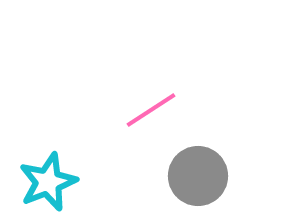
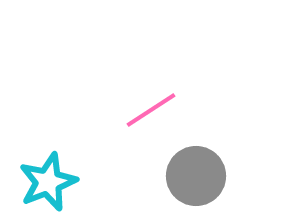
gray circle: moved 2 px left
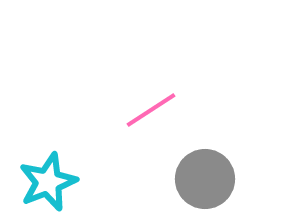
gray circle: moved 9 px right, 3 px down
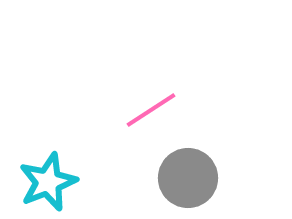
gray circle: moved 17 px left, 1 px up
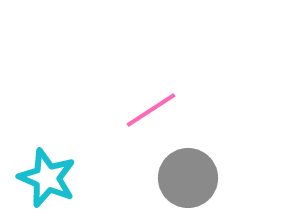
cyan star: moved 1 px left, 4 px up; rotated 28 degrees counterclockwise
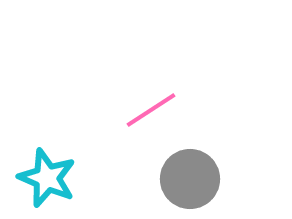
gray circle: moved 2 px right, 1 px down
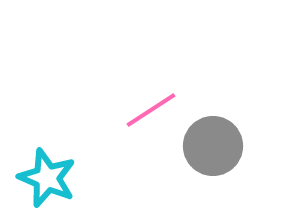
gray circle: moved 23 px right, 33 px up
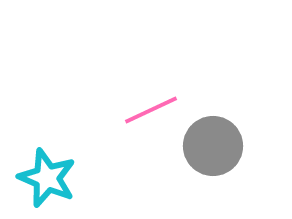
pink line: rotated 8 degrees clockwise
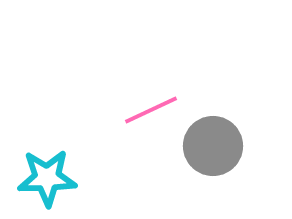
cyan star: rotated 24 degrees counterclockwise
